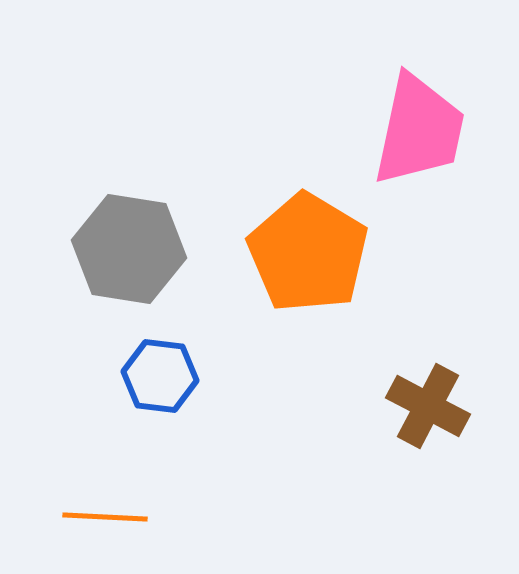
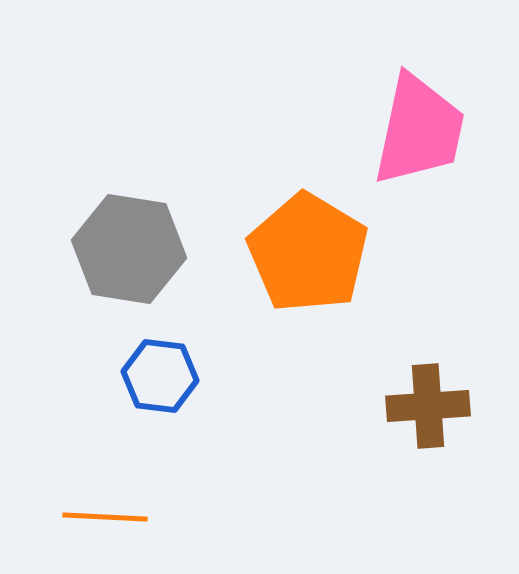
brown cross: rotated 32 degrees counterclockwise
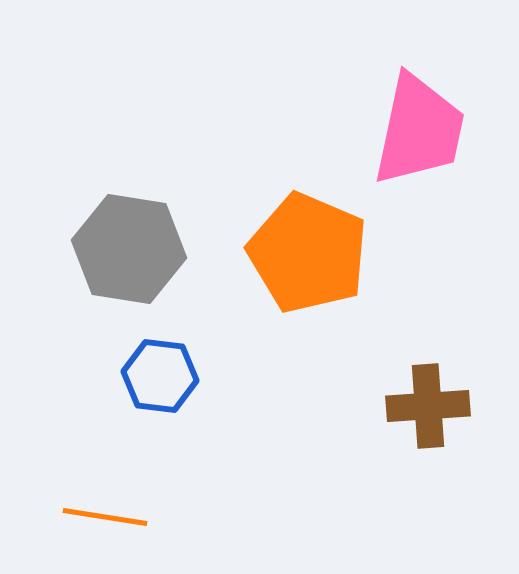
orange pentagon: rotated 8 degrees counterclockwise
orange line: rotated 6 degrees clockwise
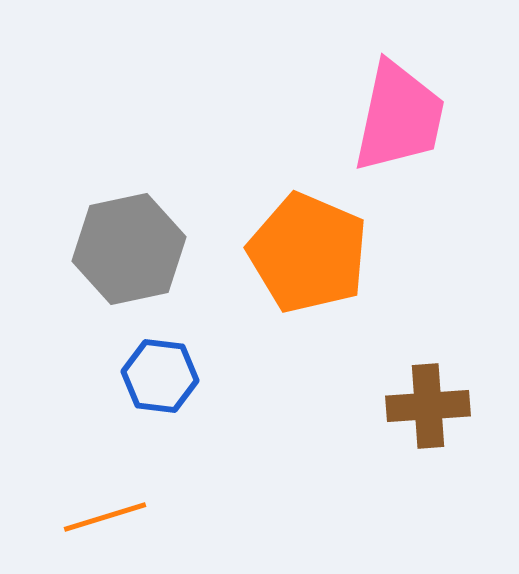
pink trapezoid: moved 20 px left, 13 px up
gray hexagon: rotated 21 degrees counterclockwise
orange line: rotated 26 degrees counterclockwise
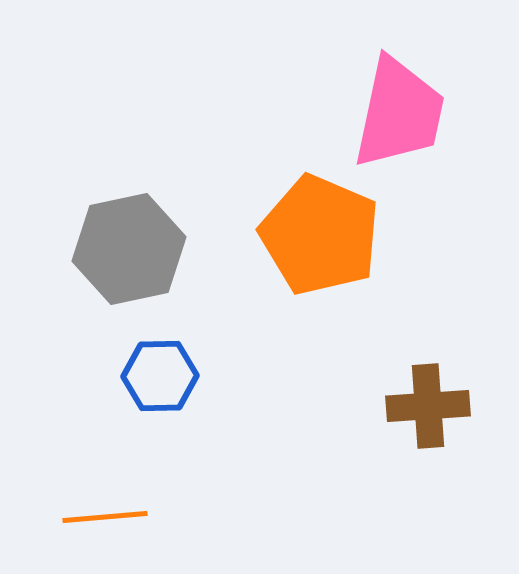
pink trapezoid: moved 4 px up
orange pentagon: moved 12 px right, 18 px up
blue hexagon: rotated 8 degrees counterclockwise
orange line: rotated 12 degrees clockwise
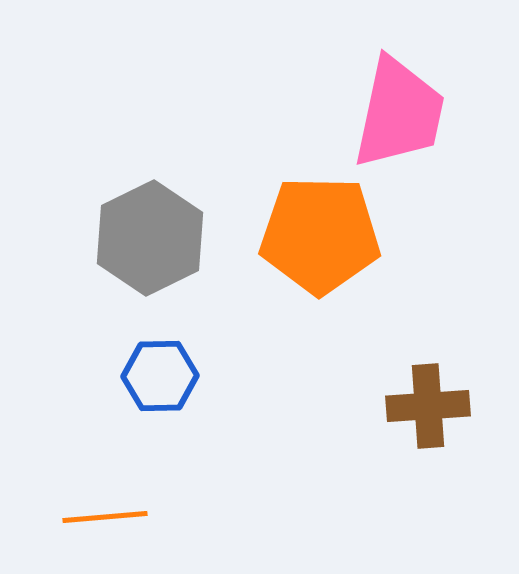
orange pentagon: rotated 22 degrees counterclockwise
gray hexagon: moved 21 px right, 11 px up; rotated 14 degrees counterclockwise
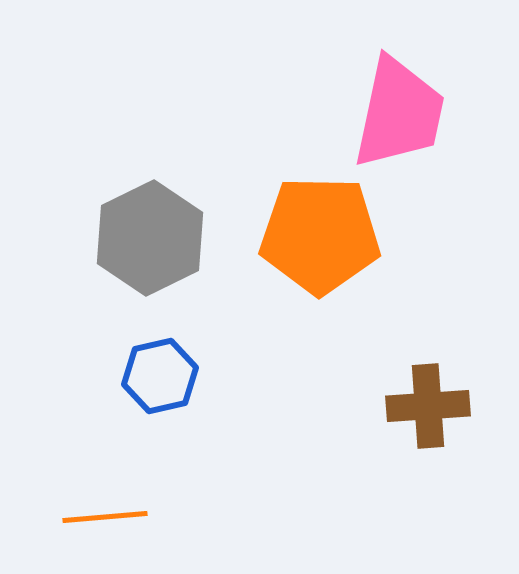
blue hexagon: rotated 12 degrees counterclockwise
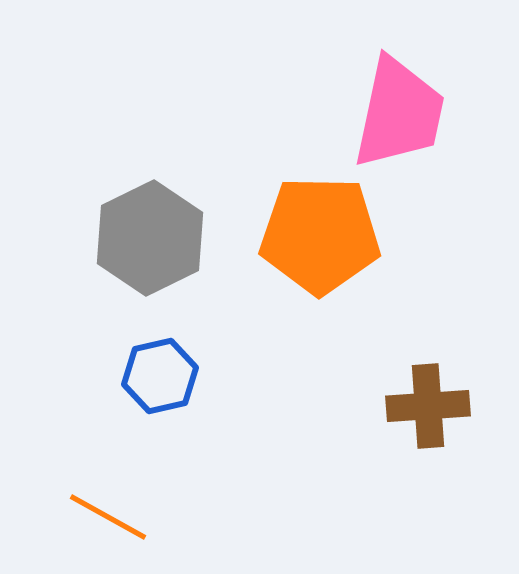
orange line: moved 3 px right; rotated 34 degrees clockwise
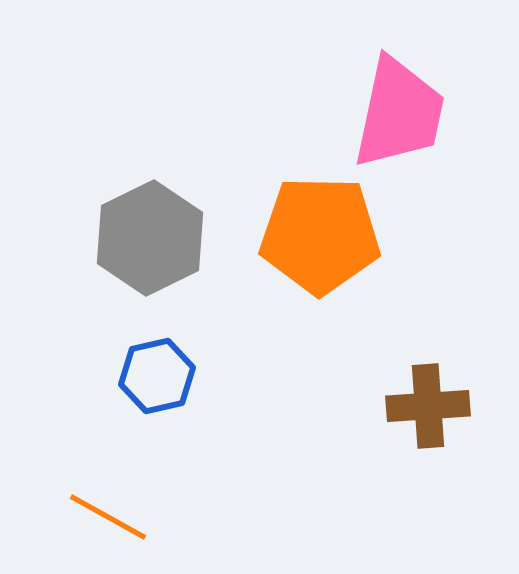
blue hexagon: moved 3 px left
